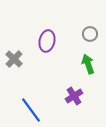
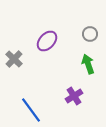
purple ellipse: rotated 30 degrees clockwise
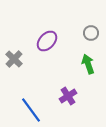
gray circle: moved 1 px right, 1 px up
purple cross: moved 6 px left
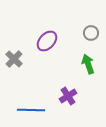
blue line: rotated 52 degrees counterclockwise
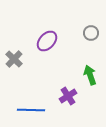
green arrow: moved 2 px right, 11 px down
